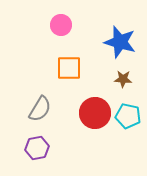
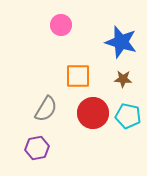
blue star: moved 1 px right
orange square: moved 9 px right, 8 px down
gray semicircle: moved 6 px right
red circle: moved 2 px left
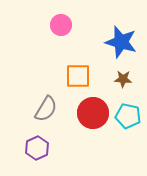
purple hexagon: rotated 15 degrees counterclockwise
